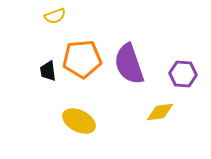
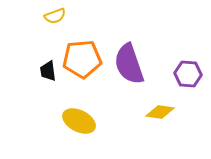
purple hexagon: moved 5 px right
yellow diamond: rotated 16 degrees clockwise
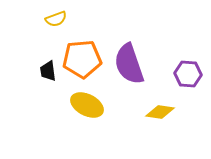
yellow semicircle: moved 1 px right, 3 px down
yellow ellipse: moved 8 px right, 16 px up
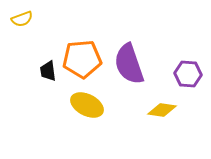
yellow semicircle: moved 34 px left
yellow diamond: moved 2 px right, 2 px up
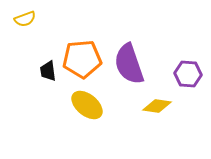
yellow semicircle: moved 3 px right
yellow ellipse: rotated 12 degrees clockwise
yellow diamond: moved 5 px left, 4 px up
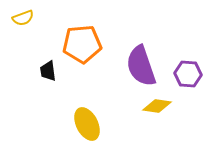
yellow semicircle: moved 2 px left, 1 px up
orange pentagon: moved 15 px up
purple semicircle: moved 12 px right, 2 px down
yellow ellipse: moved 19 px down; rotated 24 degrees clockwise
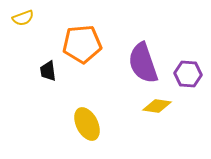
purple semicircle: moved 2 px right, 3 px up
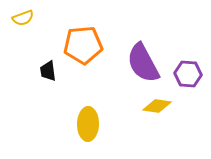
orange pentagon: moved 1 px right, 1 px down
purple semicircle: rotated 9 degrees counterclockwise
yellow ellipse: moved 1 px right; rotated 28 degrees clockwise
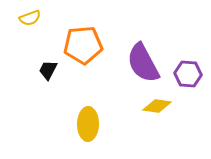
yellow semicircle: moved 7 px right
black trapezoid: moved 1 px up; rotated 35 degrees clockwise
